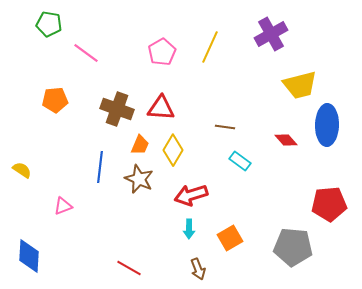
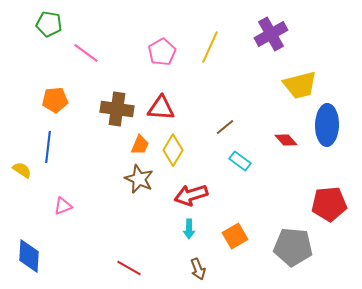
brown cross: rotated 12 degrees counterclockwise
brown line: rotated 48 degrees counterclockwise
blue line: moved 52 px left, 20 px up
orange square: moved 5 px right, 2 px up
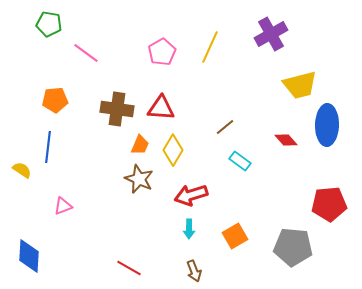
brown arrow: moved 4 px left, 2 px down
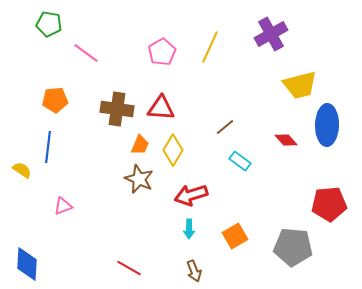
blue diamond: moved 2 px left, 8 px down
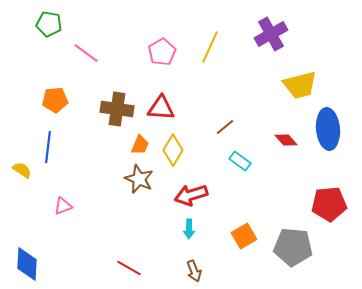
blue ellipse: moved 1 px right, 4 px down; rotated 6 degrees counterclockwise
orange square: moved 9 px right
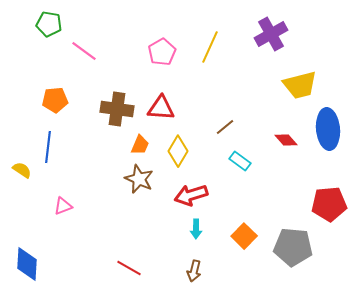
pink line: moved 2 px left, 2 px up
yellow diamond: moved 5 px right, 1 px down
cyan arrow: moved 7 px right
orange square: rotated 15 degrees counterclockwise
brown arrow: rotated 35 degrees clockwise
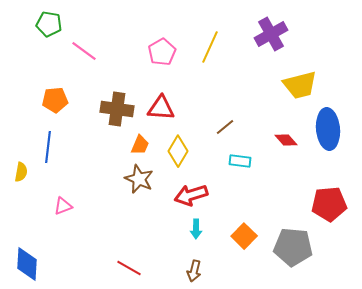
cyan rectangle: rotated 30 degrees counterclockwise
yellow semicircle: moved 1 px left, 2 px down; rotated 66 degrees clockwise
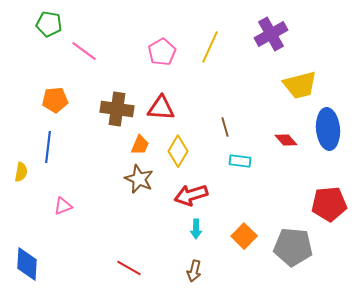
brown line: rotated 66 degrees counterclockwise
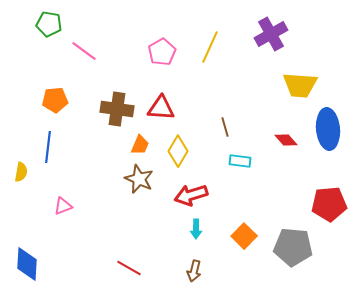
yellow trapezoid: rotated 18 degrees clockwise
